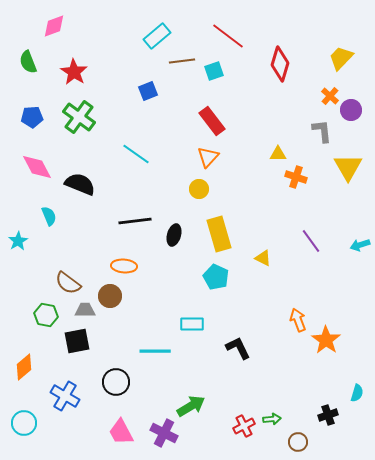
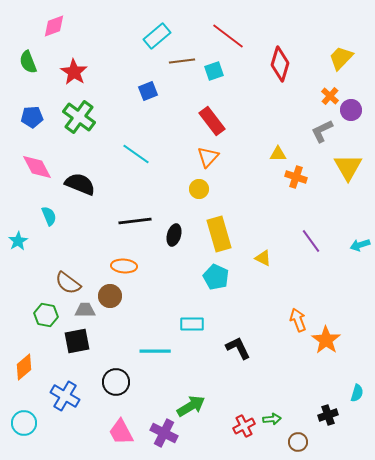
gray L-shape at (322, 131): rotated 110 degrees counterclockwise
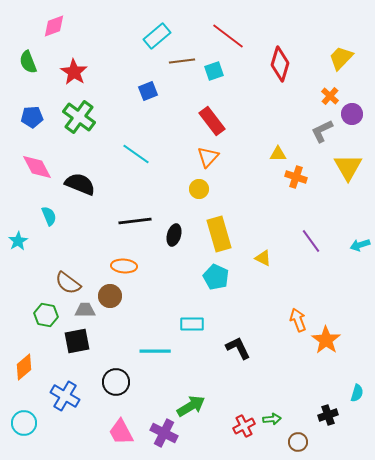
purple circle at (351, 110): moved 1 px right, 4 px down
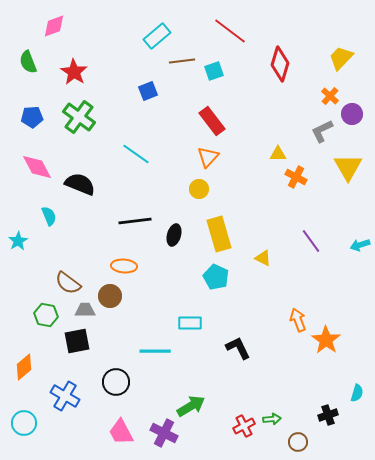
red line at (228, 36): moved 2 px right, 5 px up
orange cross at (296, 177): rotated 10 degrees clockwise
cyan rectangle at (192, 324): moved 2 px left, 1 px up
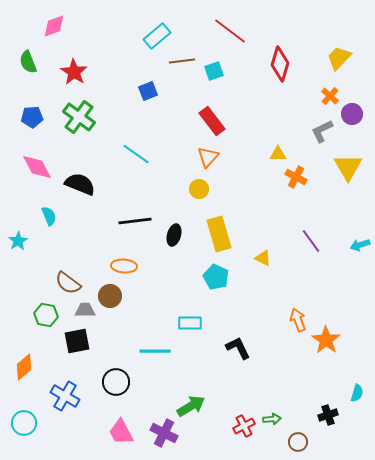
yellow trapezoid at (341, 58): moved 2 px left
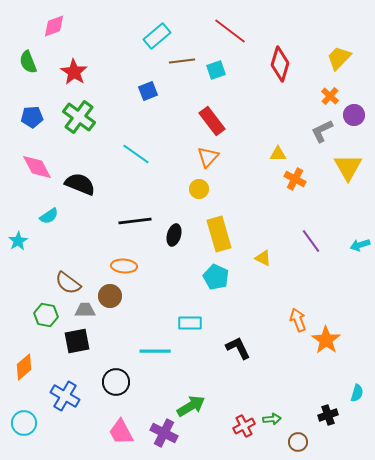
cyan square at (214, 71): moved 2 px right, 1 px up
purple circle at (352, 114): moved 2 px right, 1 px down
orange cross at (296, 177): moved 1 px left, 2 px down
cyan semicircle at (49, 216): rotated 78 degrees clockwise
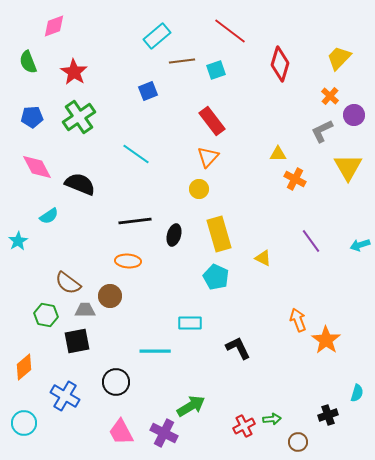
green cross at (79, 117): rotated 20 degrees clockwise
orange ellipse at (124, 266): moved 4 px right, 5 px up
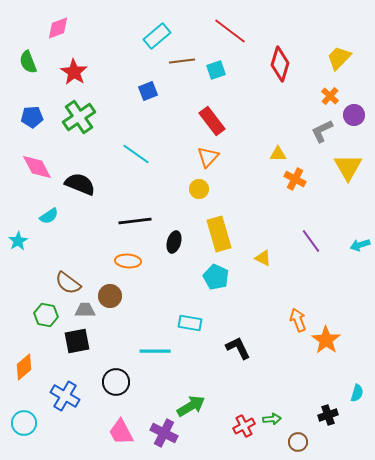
pink diamond at (54, 26): moved 4 px right, 2 px down
black ellipse at (174, 235): moved 7 px down
cyan rectangle at (190, 323): rotated 10 degrees clockwise
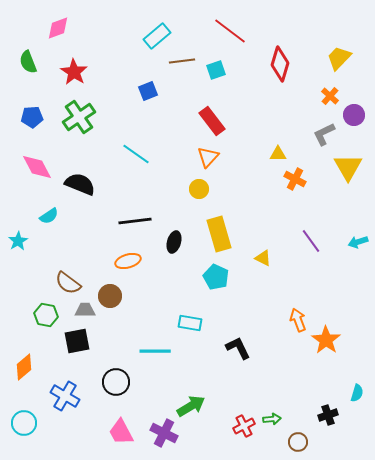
gray L-shape at (322, 131): moved 2 px right, 3 px down
cyan arrow at (360, 245): moved 2 px left, 3 px up
orange ellipse at (128, 261): rotated 20 degrees counterclockwise
